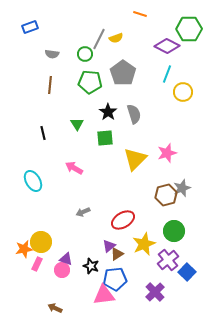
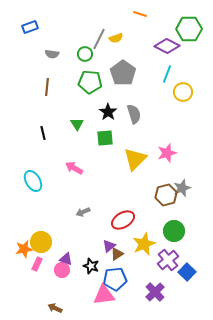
brown line at (50, 85): moved 3 px left, 2 px down
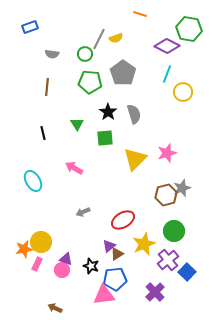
green hexagon at (189, 29): rotated 10 degrees clockwise
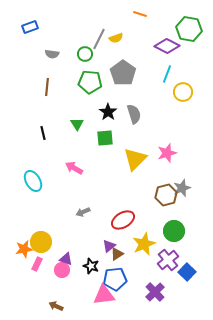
brown arrow at (55, 308): moved 1 px right, 2 px up
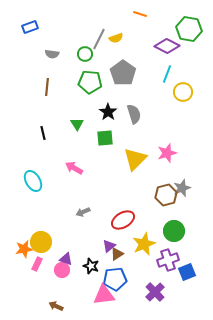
purple cross at (168, 260): rotated 20 degrees clockwise
blue square at (187, 272): rotated 24 degrees clockwise
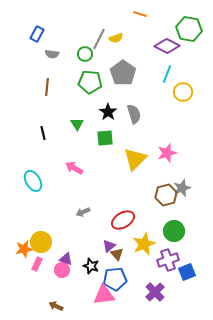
blue rectangle at (30, 27): moved 7 px right, 7 px down; rotated 42 degrees counterclockwise
brown triangle at (117, 254): rotated 40 degrees counterclockwise
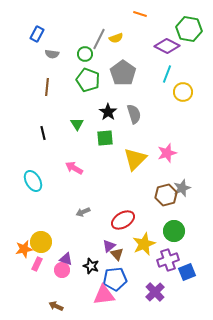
green pentagon at (90, 82): moved 2 px left, 2 px up; rotated 15 degrees clockwise
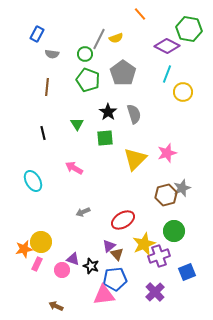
orange line at (140, 14): rotated 32 degrees clockwise
purple triangle at (66, 259): moved 7 px right
purple cross at (168, 260): moved 9 px left, 4 px up
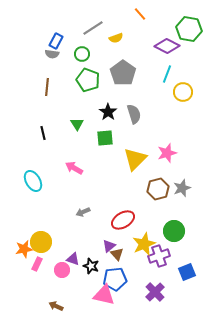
blue rectangle at (37, 34): moved 19 px right, 7 px down
gray line at (99, 39): moved 6 px left, 11 px up; rotated 30 degrees clockwise
green circle at (85, 54): moved 3 px left
brown hexagon at (166, 195): moved 8 px left, 6 px up
pink triangle at (104, 295): rotated 20 degrees clockwise
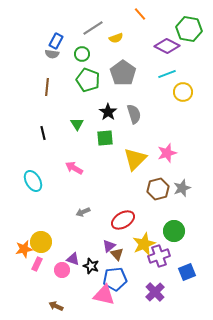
cyan line at (167, 74): rotated 48 degrees clockwise
